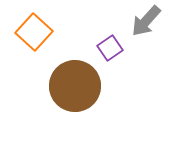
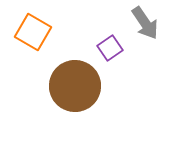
gray arrow: moved 1 px left, 2 px down; rotated 76 degrees counterclockwise
orange square: moved 1 px left; rotated 12 degrees counterclockwise
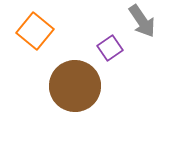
gray arrow: moved 3 px left, 2 px up
orange square: moved 2 px right, 1 px up; rotated 9 degrees clockwise
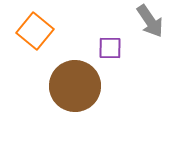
gray arrow: moved 8 px right
purple square: rotated 35 degrees clockwise
